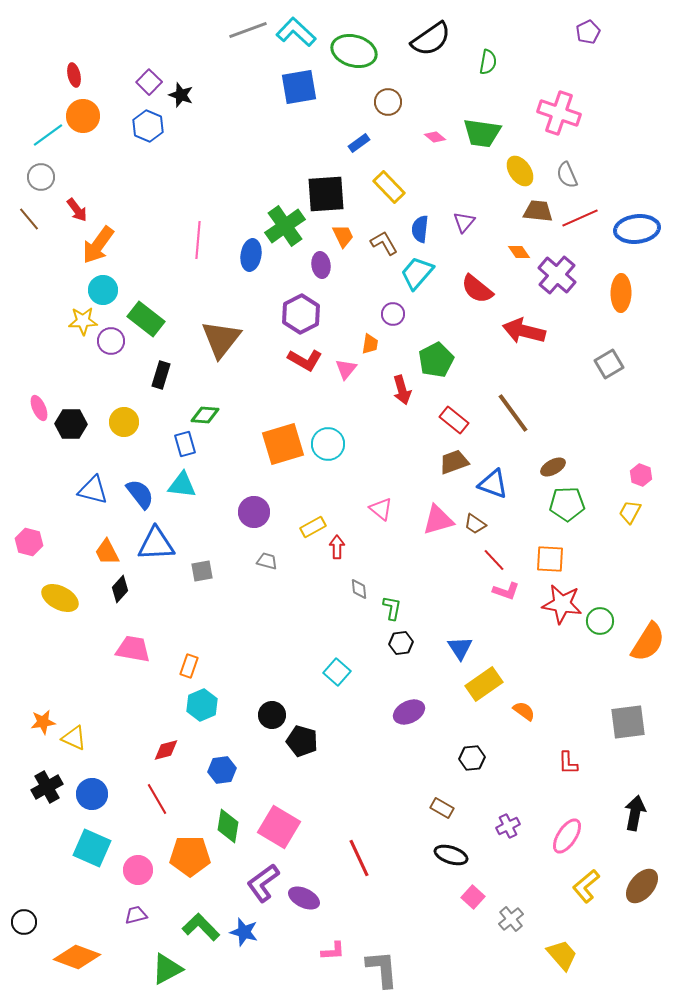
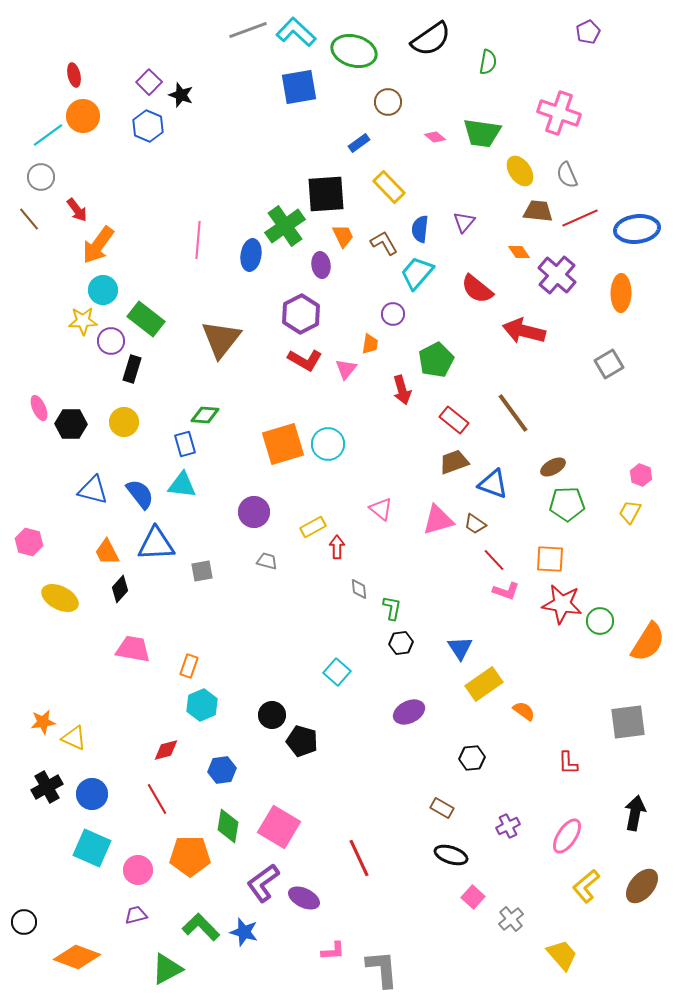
black rectangle at (161, 375): moved 29 px left, 6 px up
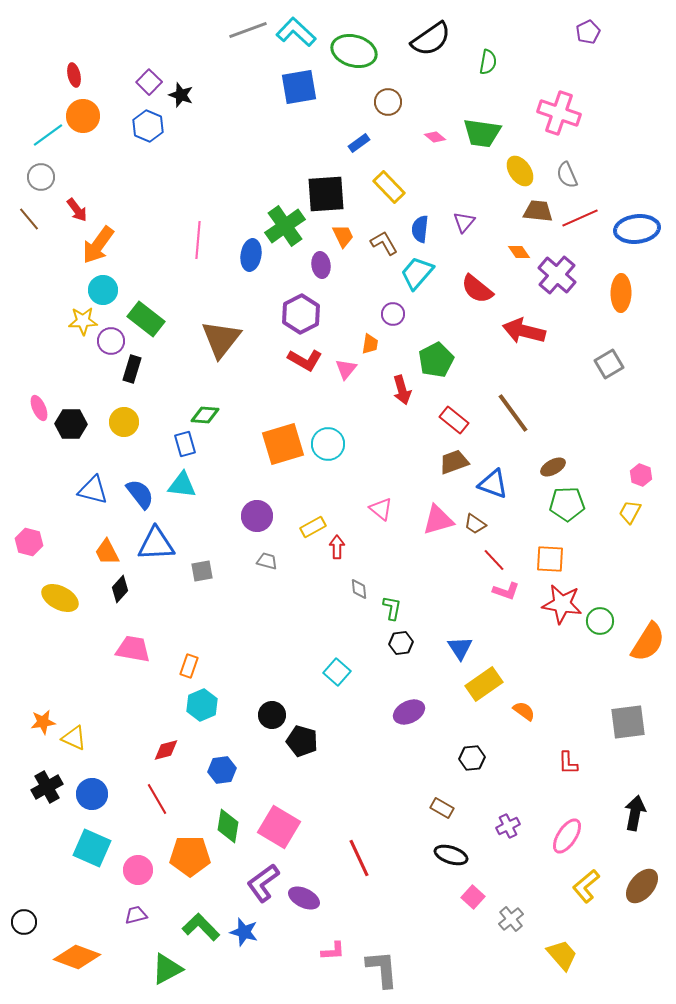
purple circle at (254, 512): moved 3 px right, 4 px down
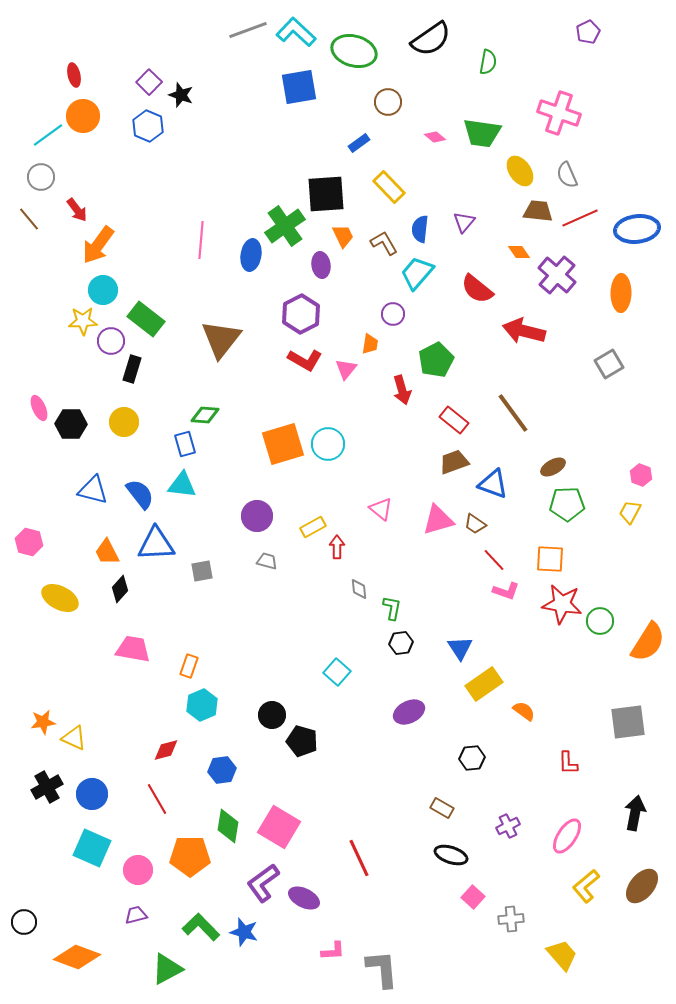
pink line at (198, 240): moved 3 px right
gray cross at (511, 919): rotated 35 degrees clockwise
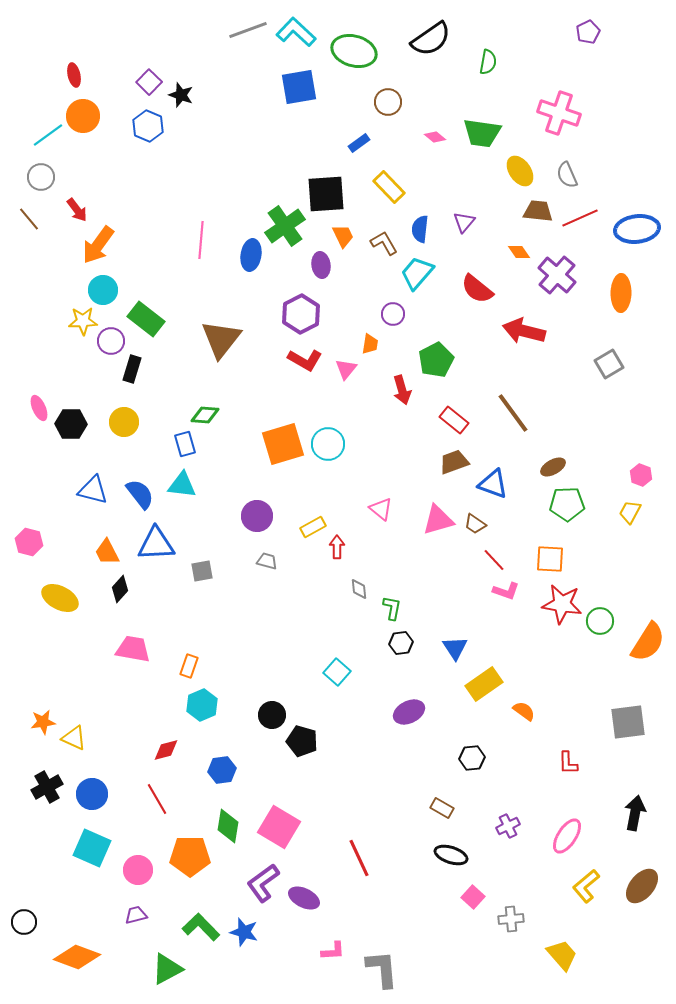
blue triangle at (460, 648): moved 5 px left
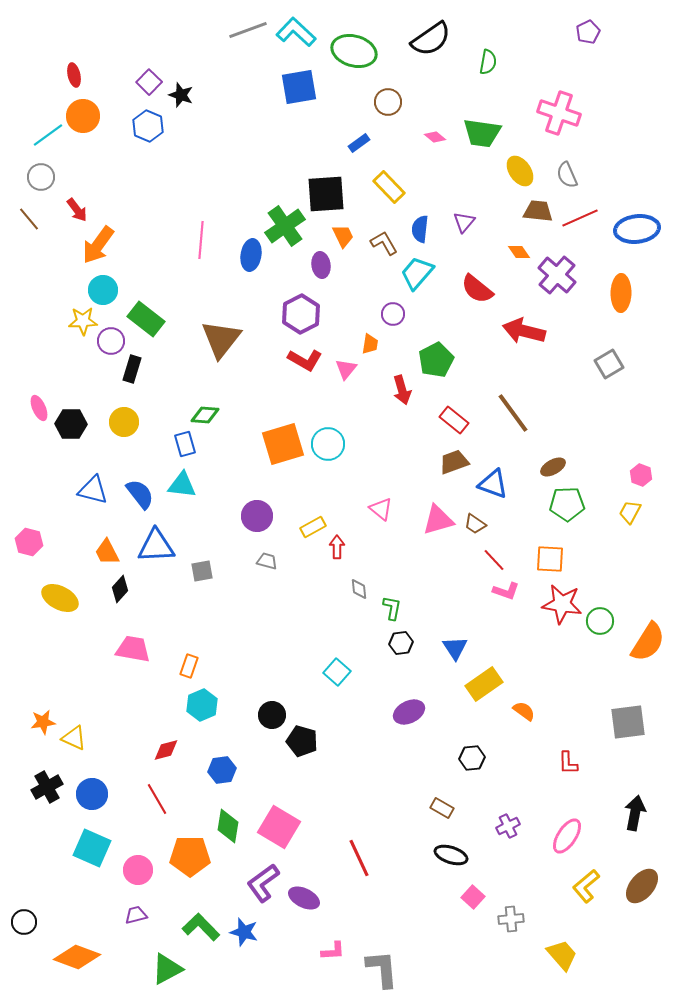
blue triangle at (156, 544): moved 2 px down
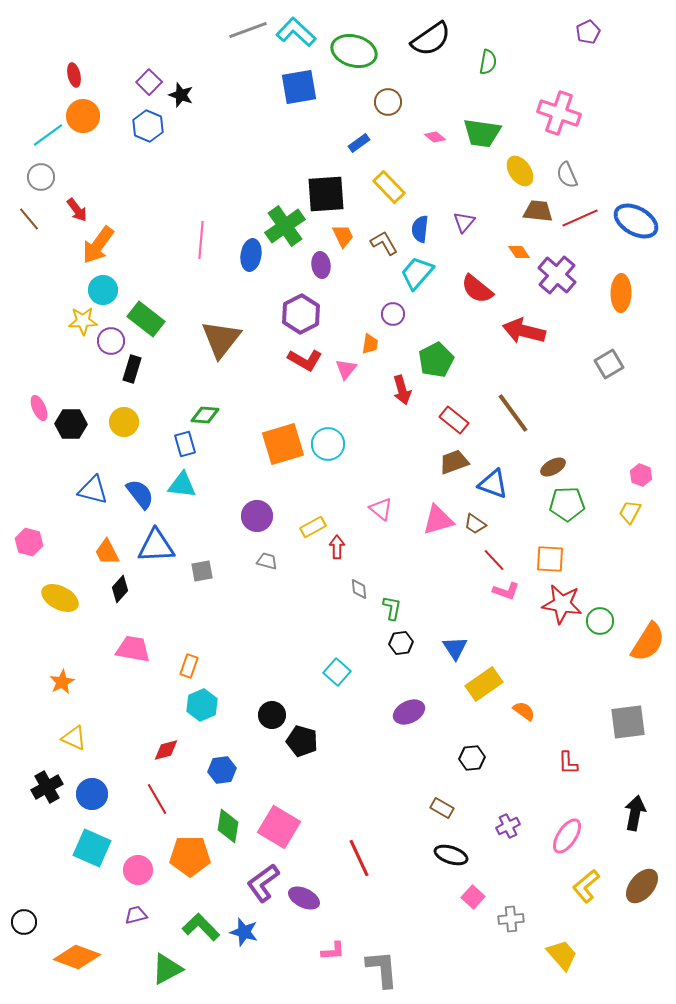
blue ellipse at (637, 229): moved 1 px left, 8 px up; rotated 36 degrees clockwise
orange star at (43, 722): moved 19 px right, 40 px up; rotated 20 degrees counterclockwise
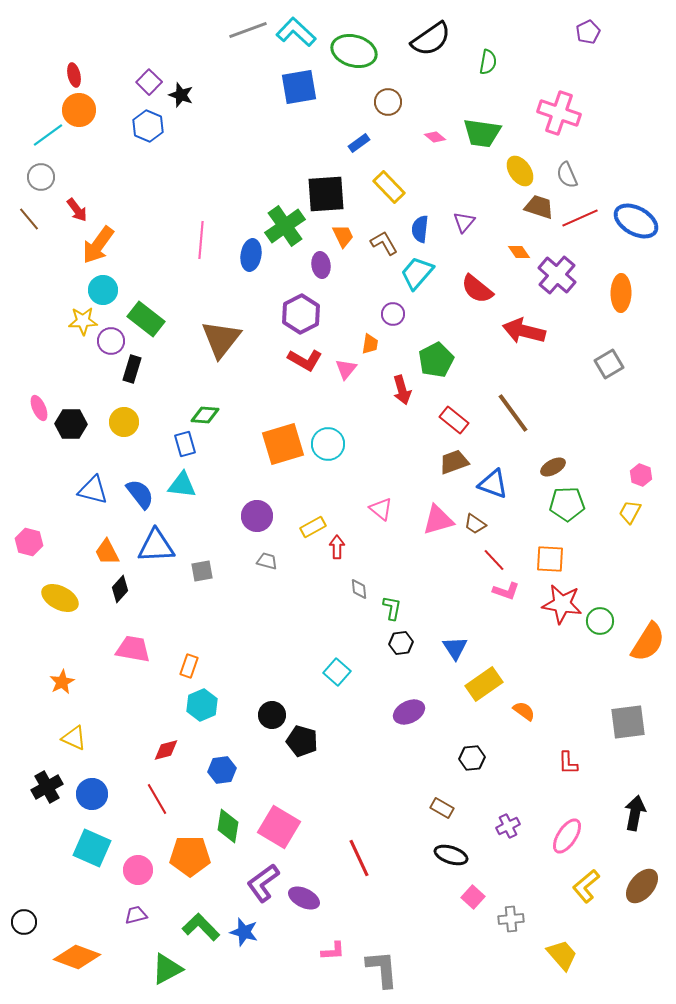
orange circle at (83, 116): moved 4 px left, 6 px up
brown trapezoid at (538, 211): moved 1 px right, 4 px up; rotated 12 degrees clockwise
